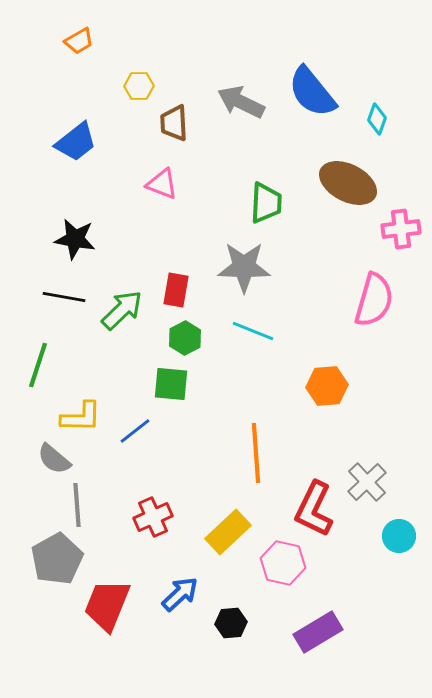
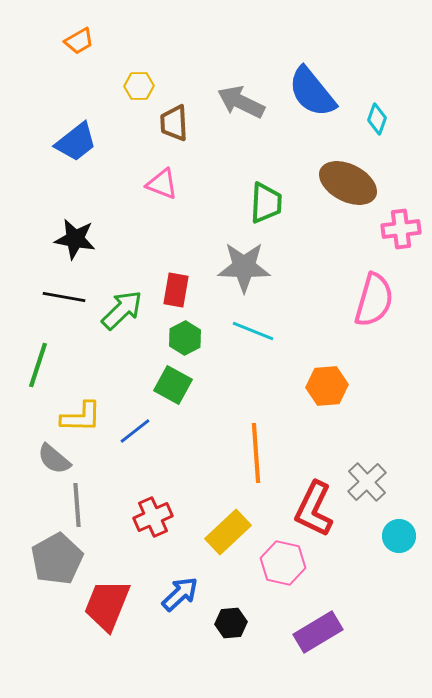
green square: moved 2 px right, 1 px down; rotated 24 degrees clockwise
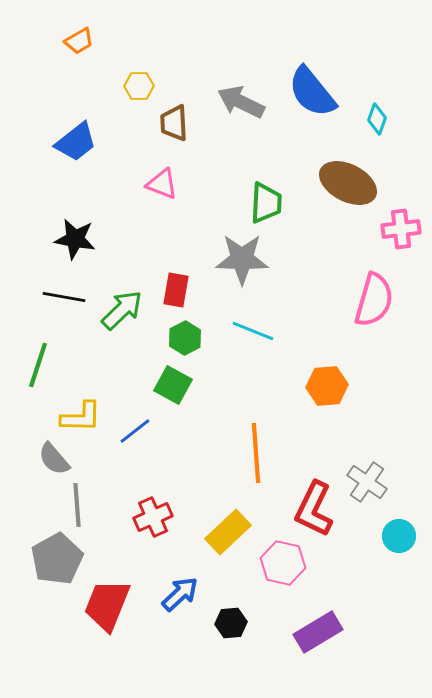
gray star: moved 2 px left, 8 px up
gray semicircle: rotated 9 degrees clockwise
gray cross: rotated 12 degrees counterclockwise
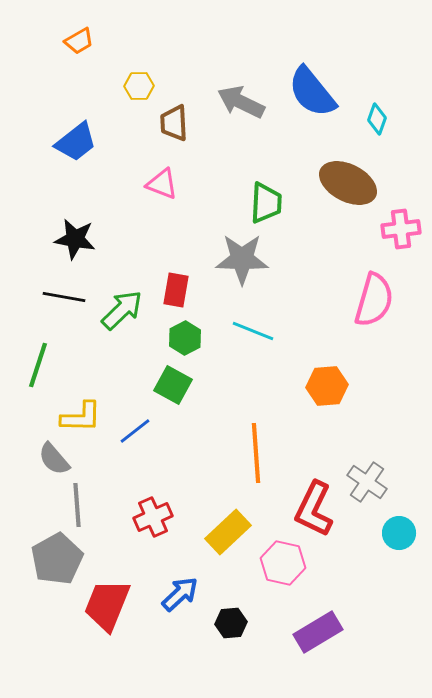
cyan circle: moved 3 px up
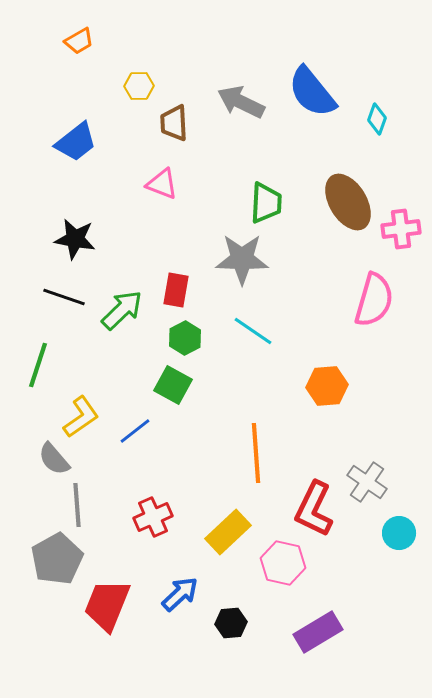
brown ellipse: moved 19 px down; rotated 32 degrees clockwise
black line: rotated 9 degrees clockwise
cyan line: rotated 12 degrees clockwise
yellow L-shape: rotated 36 degrees counterclockwise
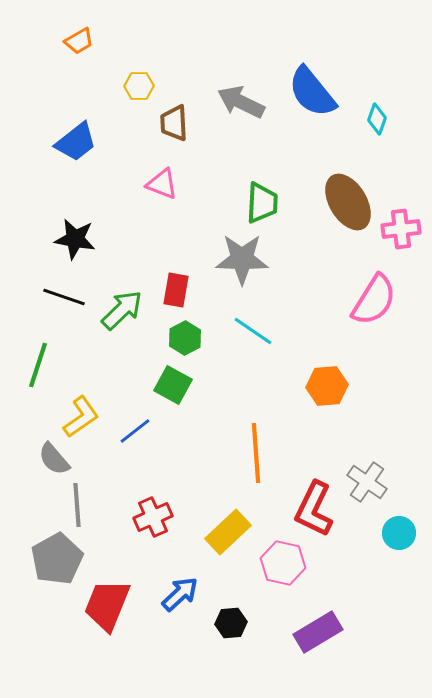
green trapezoid: moved 4 px left
pink semicircle: rotated 16 degrees clockwise
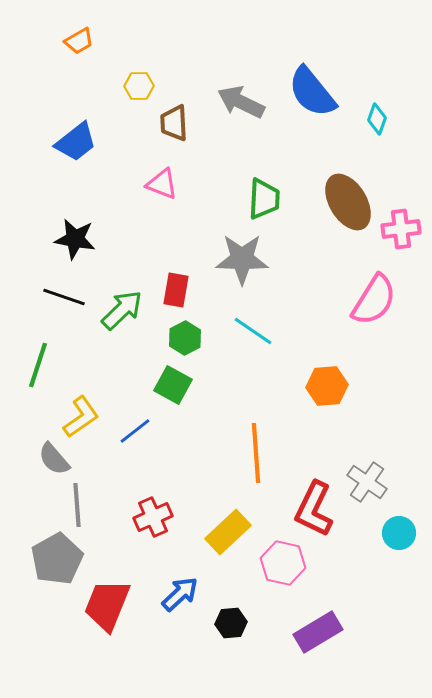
green trapezoid: moved 2 px right, 4 px up
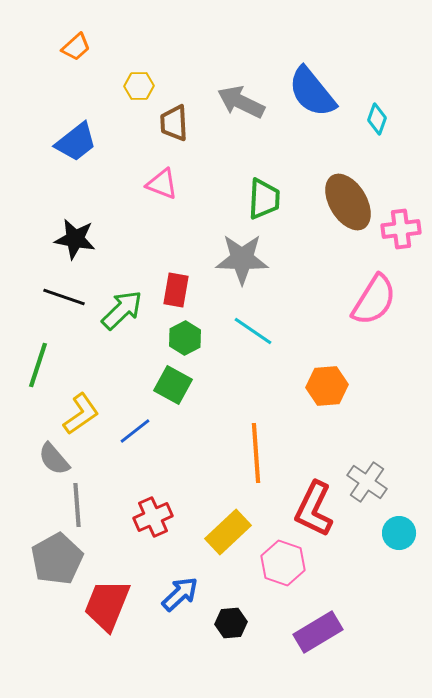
orange trapezoid: moved 3 px left, 6 px down; rotated 12 degrees counterclockwise
yellow L-shape: moved 3 px up
pink hexagon: rotated 6 degrees clockwise
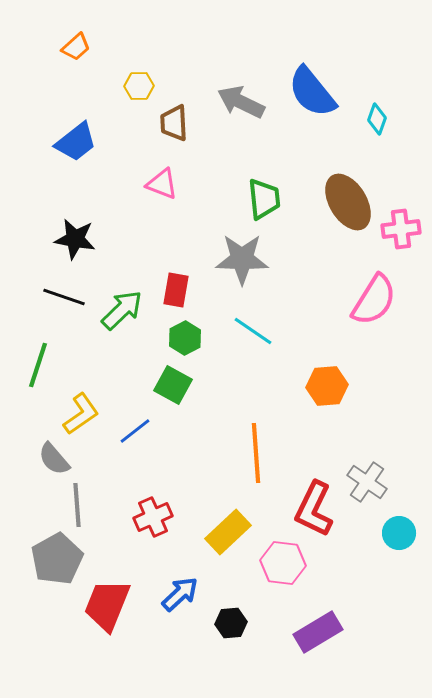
green trapezoid: rotated 9 degrees counterclockwise
pink hexagon: rotated 12 degrees counterclockwise
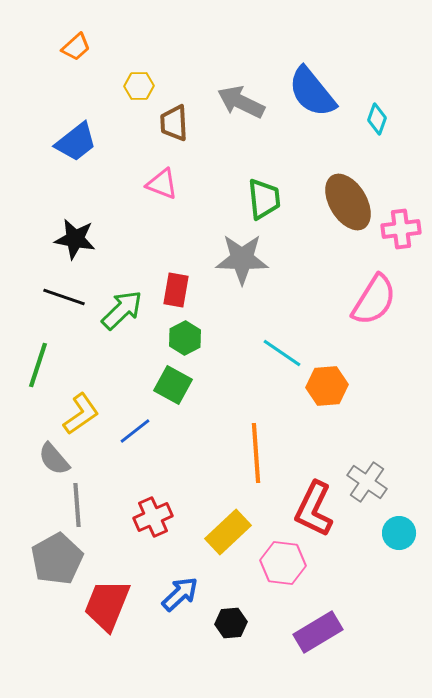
cyan line: moved 29 px right, 22 px down
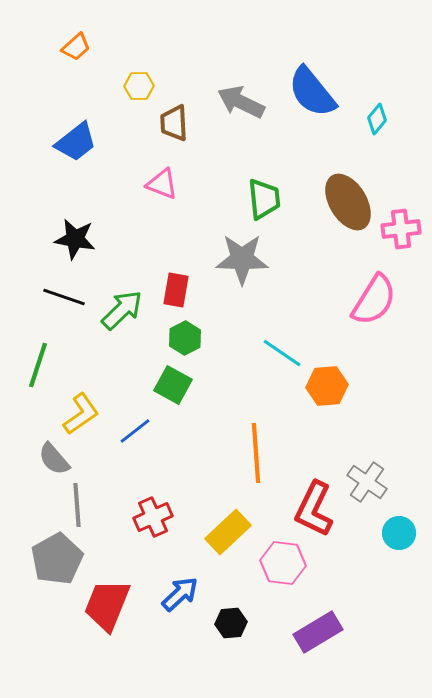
cyan diamond: rotated 20 degrees clockwise
